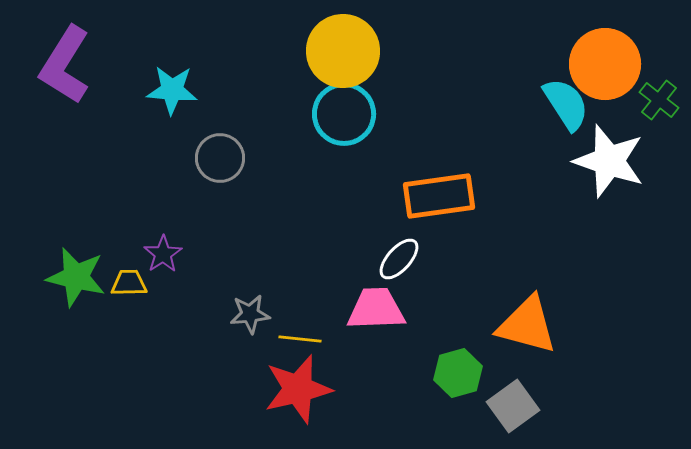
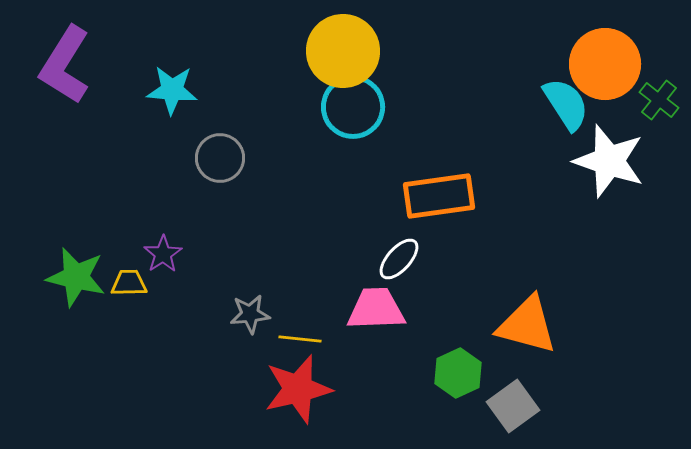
cyan circle: moved 9 px right, 7 px up
green hexagon: rotated 9 degrees counterclockwise
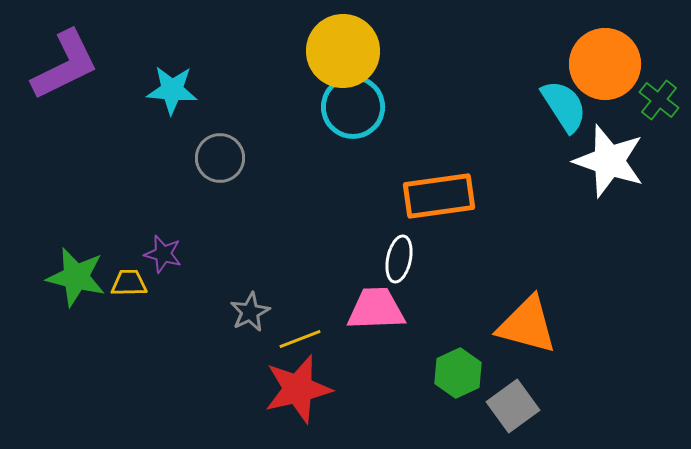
purple L-shape: rotated 148 degrees counterclockwise
cyan semicircle: moved 2 px left, 2 px down
purple star: rotated 24 degrees counterclockwise
white ellipse: rotated 30 degrees counterclockwise
gray star: moved 2 px up; rotated 21 degrees counterclockwise
yellow line: rotated 27 degrees counterclockwise
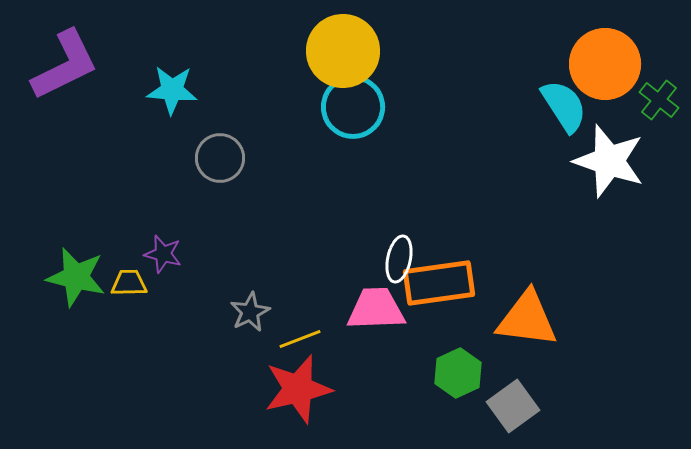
orange rectangle: moved 87 px down
orange triangle: moved 6 px up; rotated 8 degrees counterclockwise
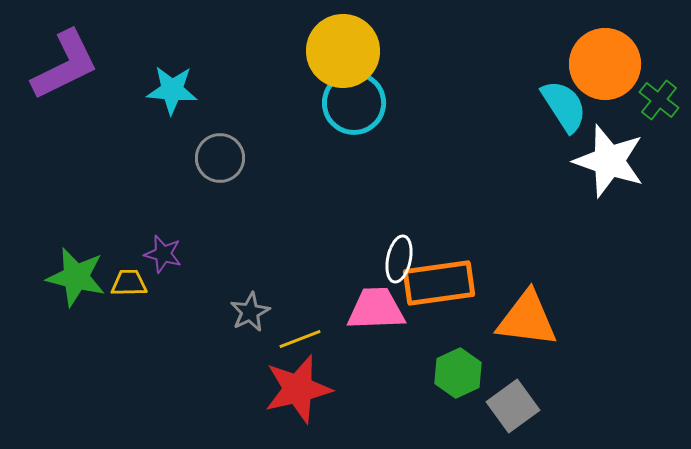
cyan circle: moved 1 px right, 4 px up
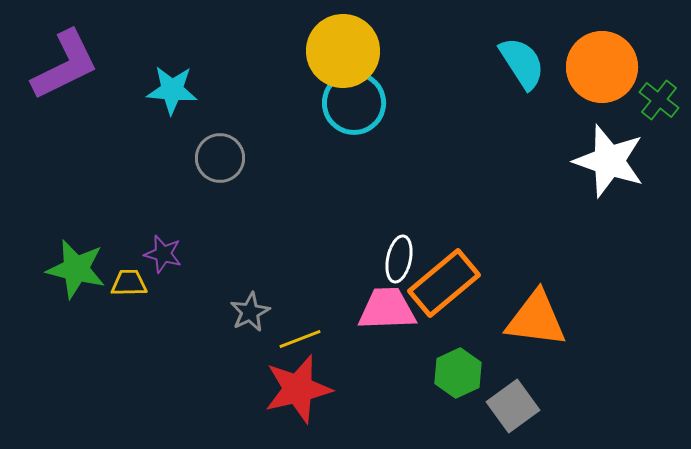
orange circle: moved 3 px left, 3 px down
cyan semicircle: moved 42 px left, 43 px up
green star: moved 8 px up
orange rectangle: moved 5 px right; rotated 32 degrees counterclockwise
pink trapezoid: moved 11 px right
orange triangle: moved 9 px right
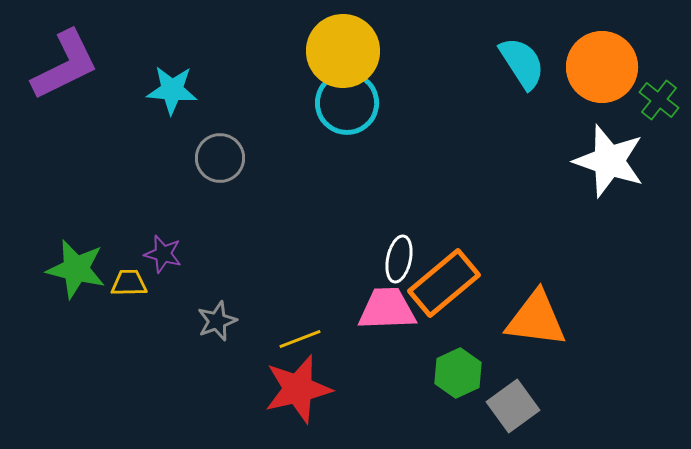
cyan circle: moved 7 px left
gray star: moved 33 px left, 9 px down; rotated 6 degrees clockwise
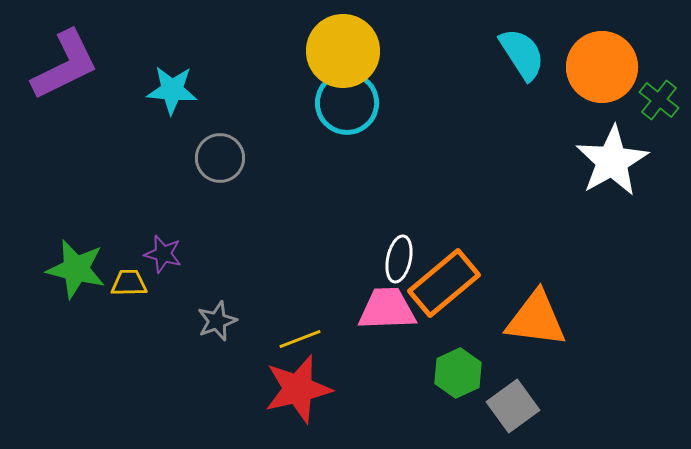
cyan semicircle: moved 9 px up
white star: moved 3 px right; rotated 24 degrees clockwise
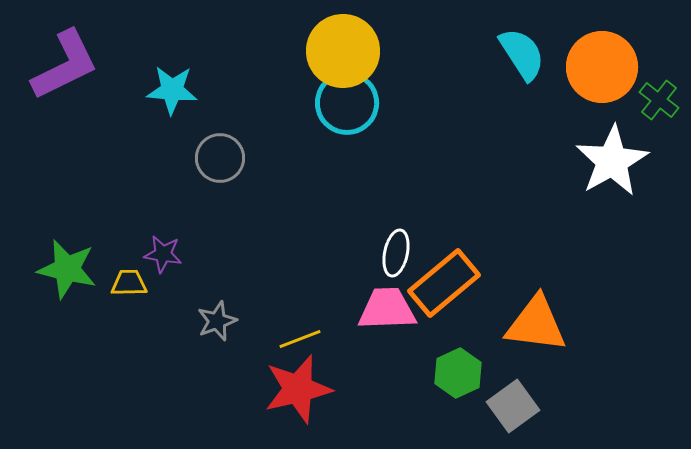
purple star: rotated 6 degrees counterclockwise
white ellipse: moved 3 px left, 6 px up
green star: moved 9 px left
orange triangle: moved 5 px down
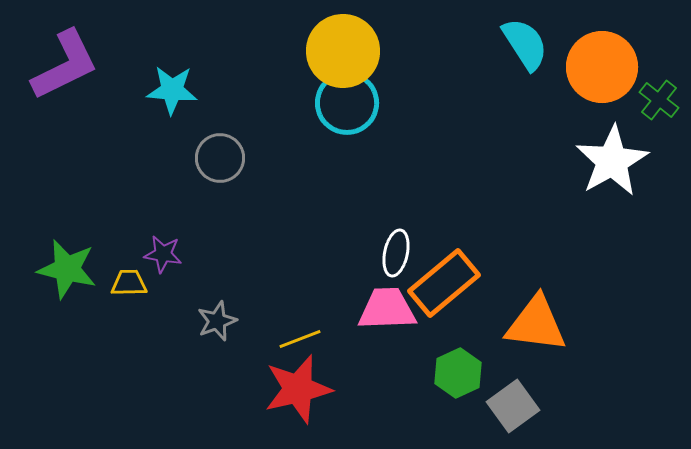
cyan semicircle: moved 3 px right, 10 px up
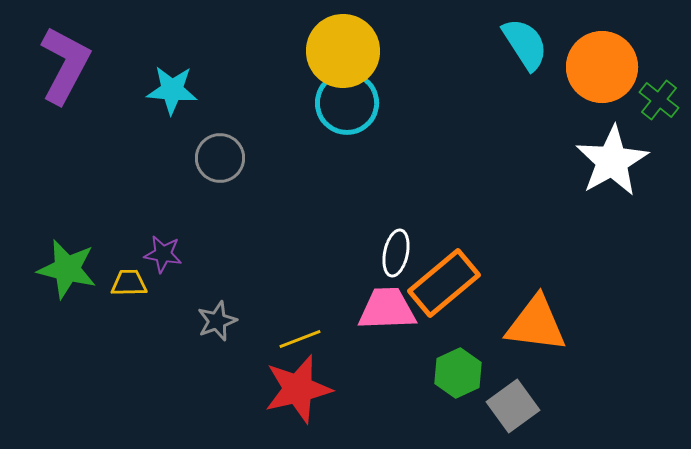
purple L-shape: rotated 36 degrees counterclockwise
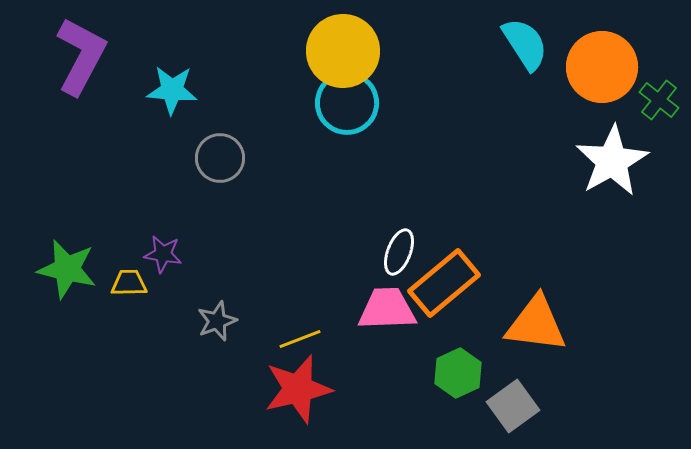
purple L-shape: moved 16 px right, 9 px up
white ellipse: moved 3 px right, 1 px up; rotated 9 degrees clockwise
